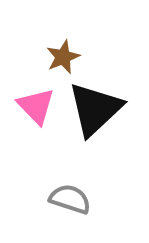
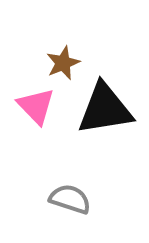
brown star: moved 6 px down
black triangle: moved 10 px right; rotated 34 degrees clockwise
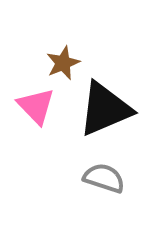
black triangle: rotated 14 degrees counterclockwise
gray semicircle: moved 34 px right, 21 px up
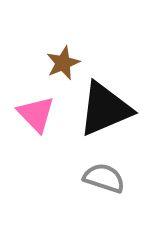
pink triangle: moved 8 px down
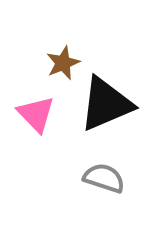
black triangle: moved 1 px right, 5 px up
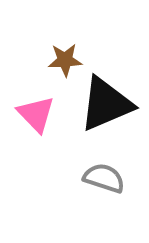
brown star: moved 2 px right, 3 px up; rotated 20 degrees clockwise
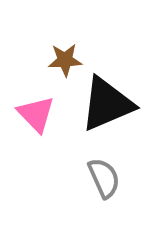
black triangle: moved 1 px right
gray semicircle: rotated 48 degrees clockwise
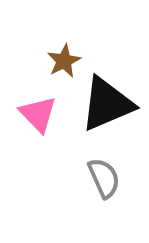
brown star: moved 1 px left, 1 px down; rotated 24 degrees counterclockwise
pink triangle: moved 2 px right
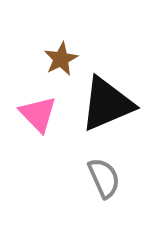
brown star: moved 3 px left, 2 px up
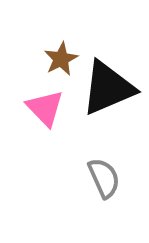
black triangle: moved 1 px right, 16 px up
pink triangle: moved 7 px right, 6 px up
